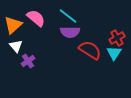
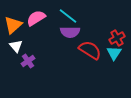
pink semicircle: rotated 72 degrees counterclockwise
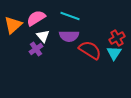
cyan line: moved 2 px right; rotated 18 degrees counterclockwise
purple semicircle: moved 1 px left, 4 px down
white triangle: moved 27 px right, 10 px up
purple cross: moved 8 px right, 12 px up
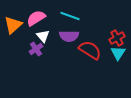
cyan triangle: moved 4 px right
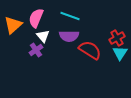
pink semicircle: rotated 36 degrees counterclockwise
purple cross: moved 1 px down
cyan triangle: moved 2 px right
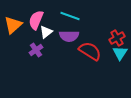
pink semicircle: moved 2 px down
white triangle: moved 3 px right, 4 px up; rotated 32 degrees clockwise
red semicircle: moved 1 px down
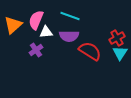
white triangle: rotated 32 degrees clockwise
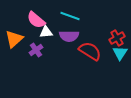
pink semicircle: rotated 72 degrees counterclockwise
orange triangle: moved 1 px right, 14 px down
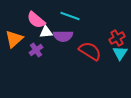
purple semicircle: moved 6 px left
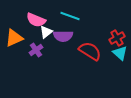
pink semicircle: rotated 18 degrees counterclockwise
white triangle: rotated 32 degrees counterclockwise
orange triangle: moved 1 px up; rotated 18 degrees clockwise
cyan triangle: rotated 21 degrees counterclockwise
